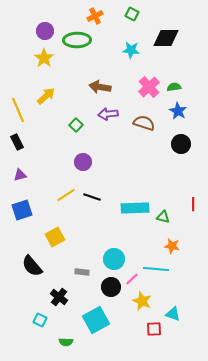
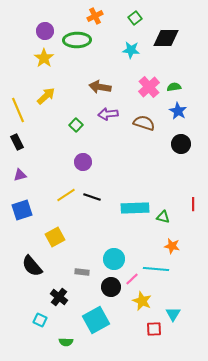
green square at (132, 14): moved 3 px right, 4 px down; rotated 24 degrees clockwise
cyan triangle at (173, 314): rotated 42 degrees clockwise
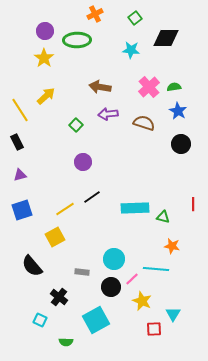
orange cross at (95, 16): moved 2 px up
yellow line at (18, 110): moved 2 px right; rotated 10 degrees counterclockwise
yellow line at (66, 195): moved 1 px left, 14 px down
black line at (92, 197): rotated 54 degrees counterclockwise
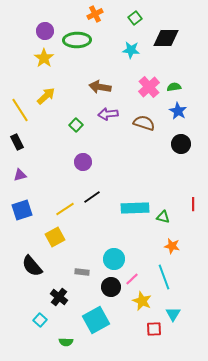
cyan line at (156, 269): moved 8 px right, 8 px down; rotated 65 degrees clockwise
cyan square at (40, 320): rotated 16 degrees clockwise
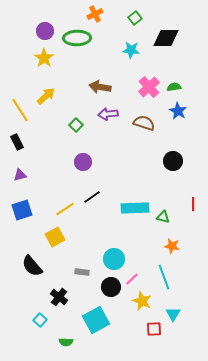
green ellipse at (77, 40): moved 2 px up
black circle at (181, 144): moved 8 px left, 17 px down
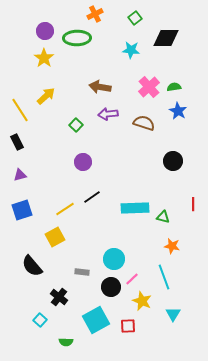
red square at (154, 329): moved 26 px left, 3 px up
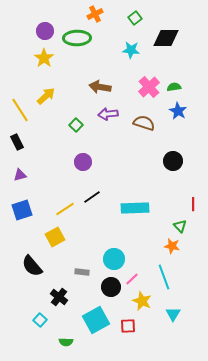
green triangle at (163, 217): moved 17 px right, 9 px down; rotated 32 degrees clockwise
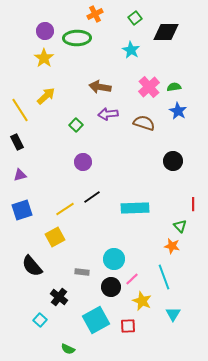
black diamond at (166, 38): moved 6 px up
cyan star at (131, 50): rotated 24 degrees clockwise
green semicircle at (66, 342): moved 2 px right, 7 px down; rotated 24 degrees clockwise
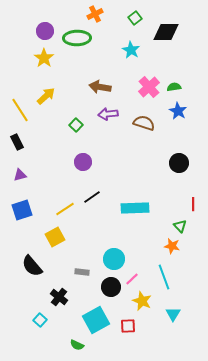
black circle at (173, 161): moved 6 px right, 2 px down
green semicircle at (68, 349): moved 9 px right, 4 px up
